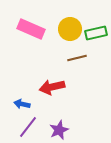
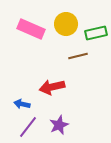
yellow circle: moved 4 px left, 5 px up
brown line: moved 1 px right, 2 px up
purple star: moved 5 px up
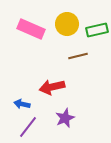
yellow circle: moved 1 px right
green rectangle: moved 1 px right, 3 px up
purple star: moved 6 px right, 7 px up
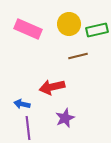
yellow circle: moved 2 px right
pink rectangle: moved 3 px left
purple line: moved 1 px down; rotated 45 degrees counterclockwise
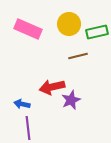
green rectangle: moved 2 px down
purple star: moved 6 px right, 18 px up
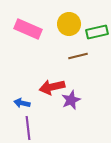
blue arrow: moved 1 px up
